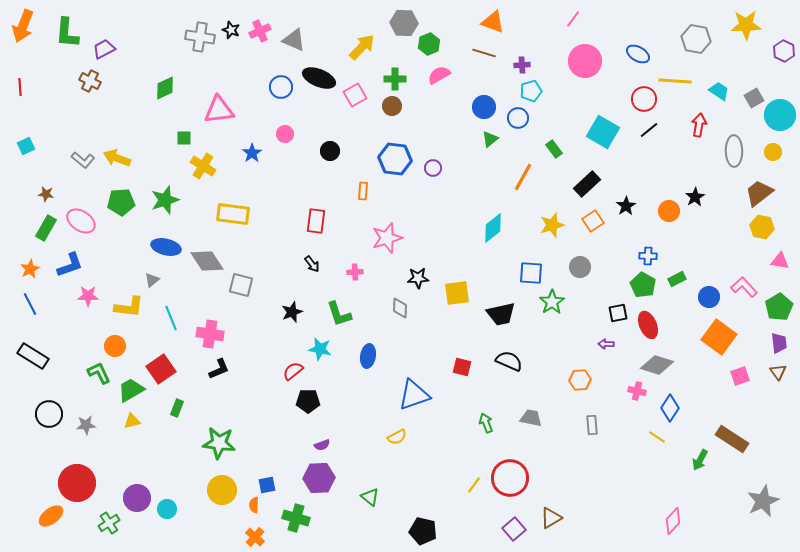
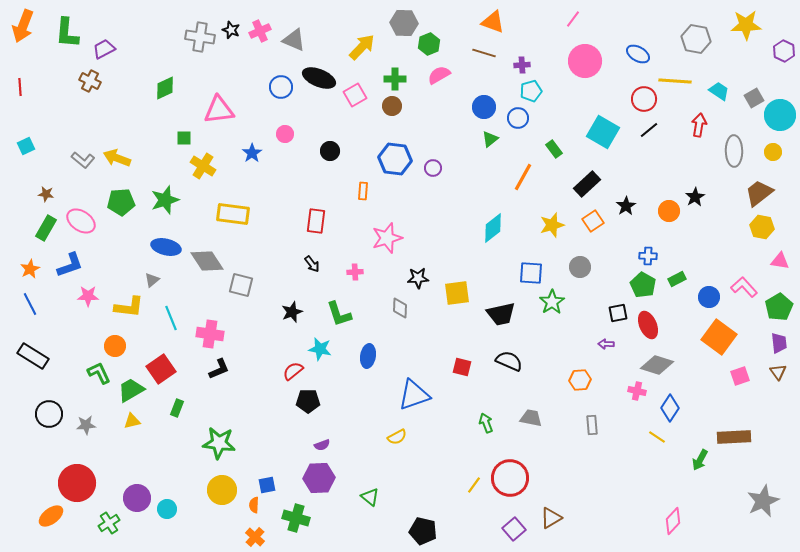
brown rectangle at (732, 439): moved 2 px right, 2 px up; rotated 36 degrees counterclockwise
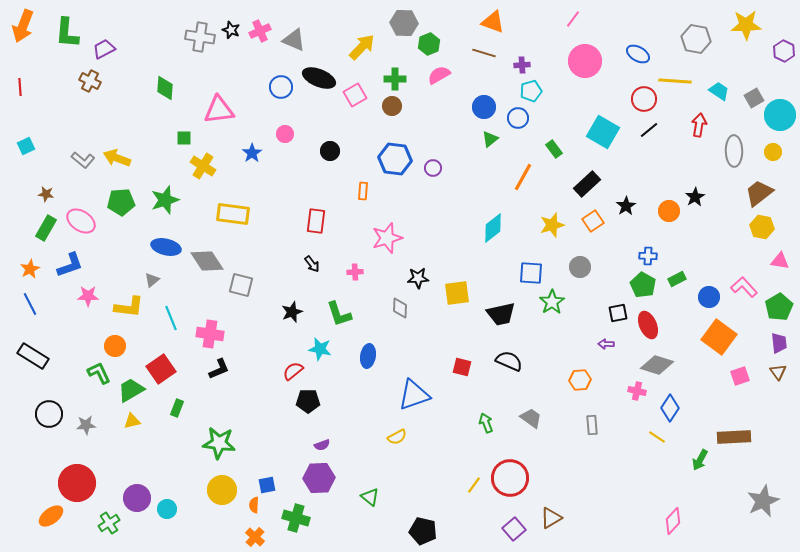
green diamond at (165, 88): rotated 60 degrees counterclockwise
gray trapezoid at (531, 418): rotated 25 degrees clockwise
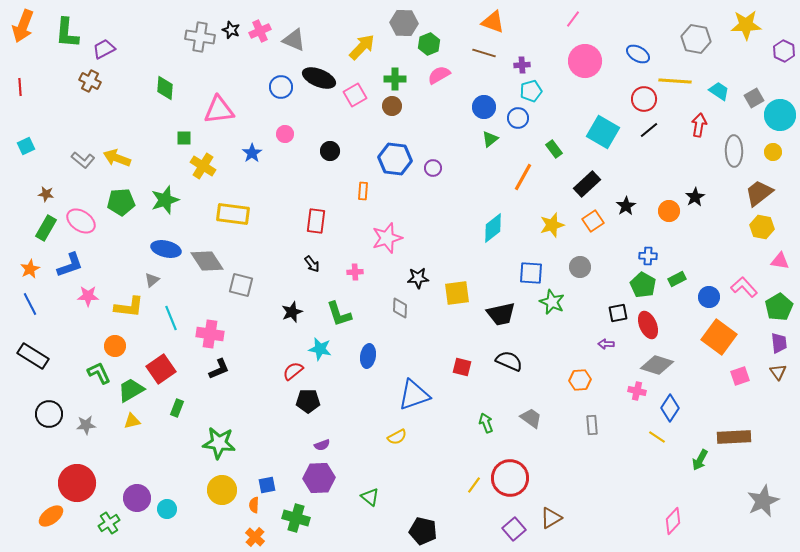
blue ellipse at (166, 247): moved 2 px down
green star at (552, 302): rotated 15 degrees counterclockwise
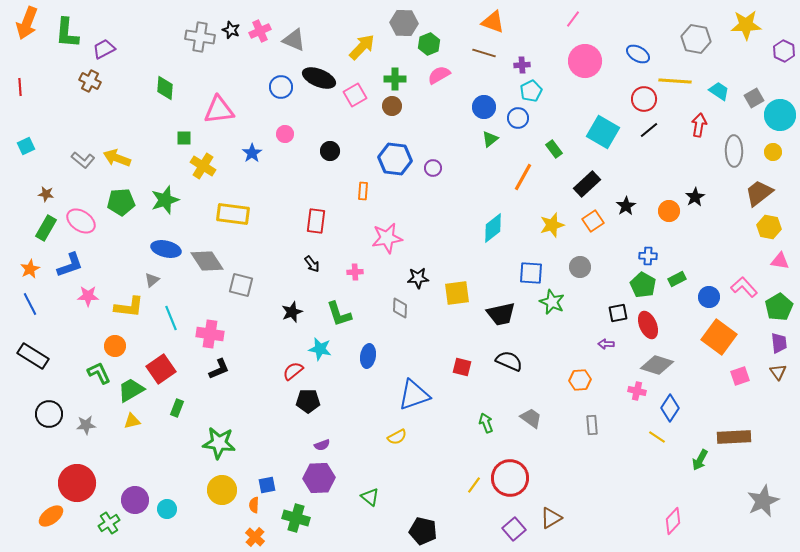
orange arrow at (23, 26): moved 4 px right, 3 px up
cyan pentagon at (531, 91): rotated 10 degrees counterclockwise
yellow hexagon at (762, 227): moved 7 px right
pink star at (387, 238): rotated 8 degrees clockwise
purple circle at (137, 498): moved 2 px left, 2 px down
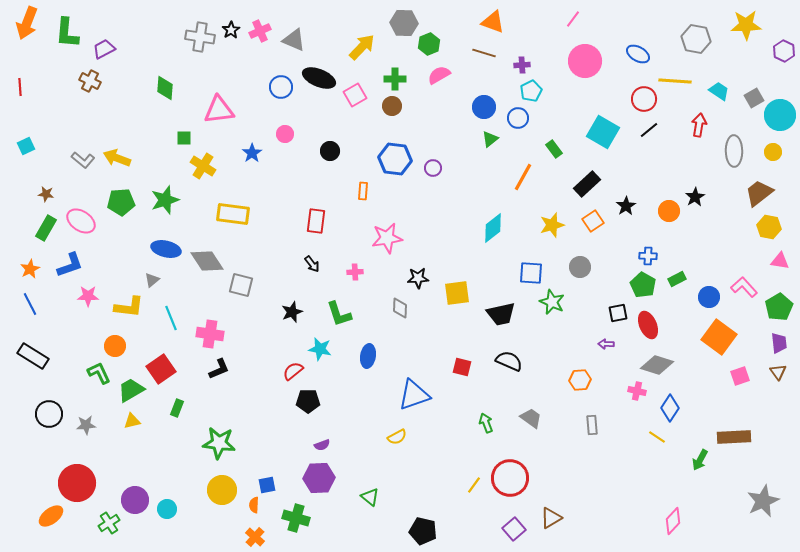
black star at (231, 30): rotated 18 degrees clockwise
